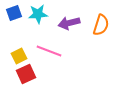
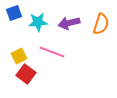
cyan star: moved 8 px down
orange semicircle: moved 1 px up
pink line: moved 3 px right, 1 px down
red square: rotated 30 degrees counterclockwise
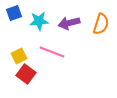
cyan star: moved 1 px right, 1 px up
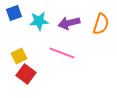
pink line: moved 10 px right, 1 px down
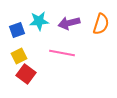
blue square: moved 3 px right, 17 px down
pink line: rotated 10 degrees counterclockwise
